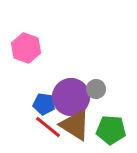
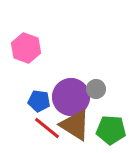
blue pentagon: moved 5 px left, 3 px up
red line: moved 1 px left, 1 px down
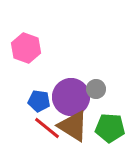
brown triangle: moved 2 px left, 1 px down
green pentagon: moved 1 px left, 2 px up
